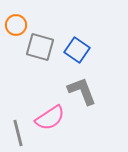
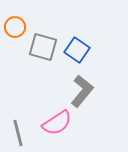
orange circle: moved 1 px left, 2 px down
gray square: moved 3 px right
gray L-shape: rotated 60 degrees clockwise
pink semicircle: moved 7 px right, 5 px down
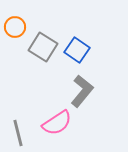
gray square: rotated 16 degrees clockwise
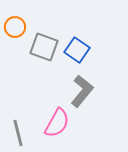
gray square: moved 1 px right; rotated 12 degrees counterclockwise
pink semicircle: rotated 28 degrees counterclockwise
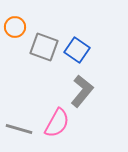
gray line: moved 1 px right, 4 px up; rotated 60 degrees counterclockwise
